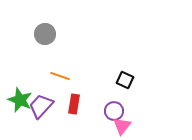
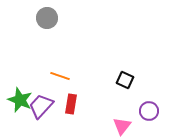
gray circle: moved 2 px right, 16 px up
red rectangle: moved 3 px left
purple circle: moved 35 px right
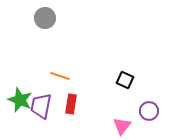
gray circle: moved 2 px left
purple trapezoid: rotated 32 degrees counterclockwise
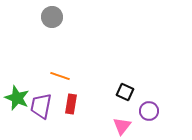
gray circle: moved 7 px right, 1 px up
black square: moved 12 px down
green star: moved 3 px left, 2 px up
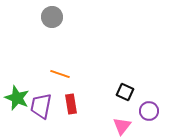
orange line: moved 2 px up
red rectangle: rotated 18 degrees counterclockwise
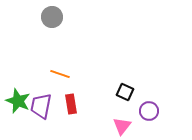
green star: moved 1 px right, 3 px down
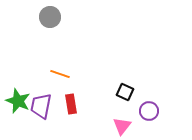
gray circle: moved 2 px left
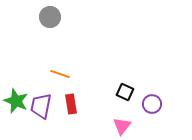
green star: moved 2 px left
purple circle: moved 3 px right, 7 px up
